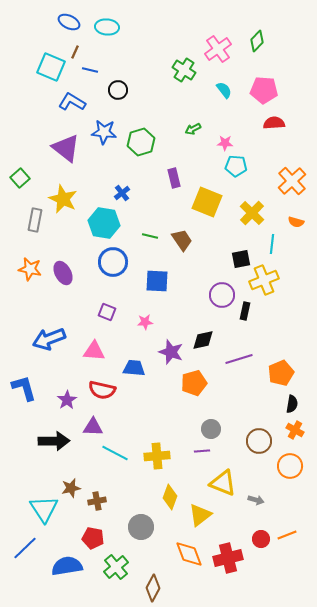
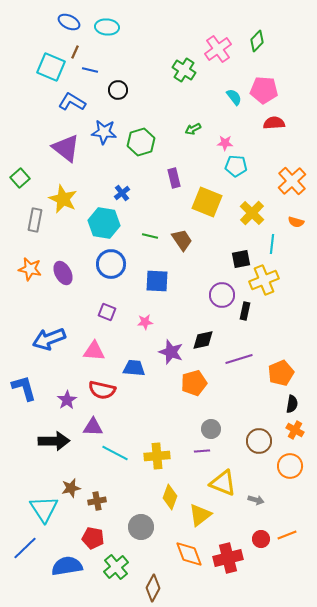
cyan semicircle at (224, 90): moved 10 px right, 7 px down
blue circle at (113, 262): moved 2 px left, 2 px down
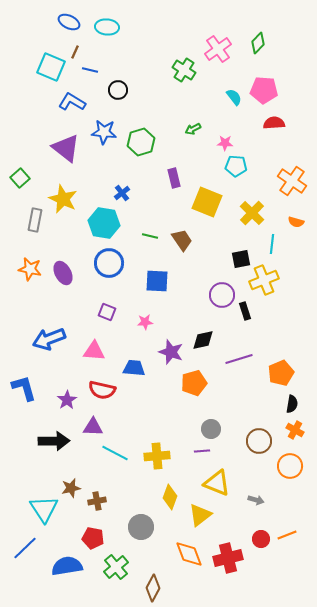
green diamond at (257, 41): moved 1 px right, 2 px down
orange cross at (292, 181): rotated 12 degrees counterclockwise
blue circle at (111, 264): moved 2 px left, 1 px up
black rectangle at (245, 311): rotated 30 degrees counterclockwise
yellow triangle at (223, 483): moved 6 px left
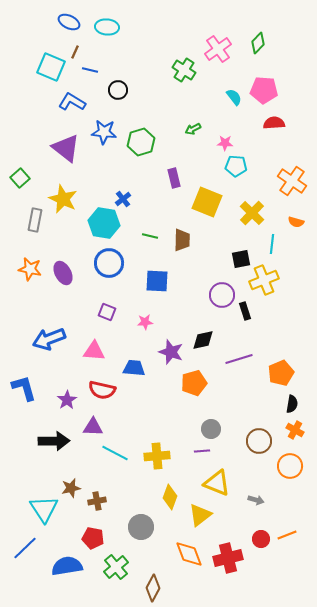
blue cross at (122, 193): moved 1 px right, 6 px down
brown trapezoid at (182, 240): rotated 35 degrees clockwise
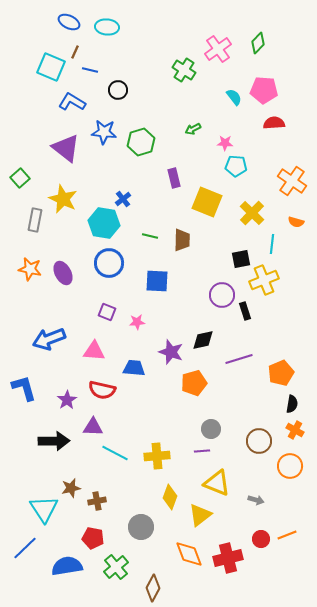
pink star at (145, 322): moved 8 px left
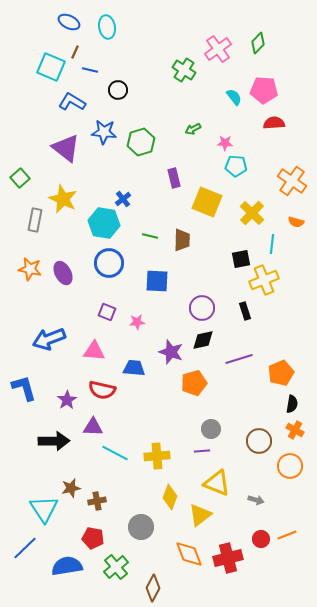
cyan ellipse at (107, 27): rotated 75 degrees clockwise
purple circle at (222, 295): moved 20 px left, 13 px down
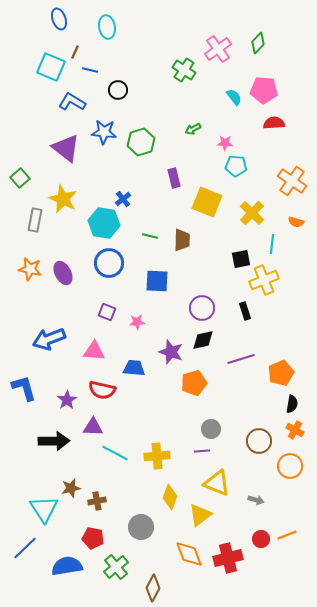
blue ellipse at (69, 22): moved 10 px left, 3 px up; rotated 45 degrees clockwise
purple line at (239, 359): moved 2 px right
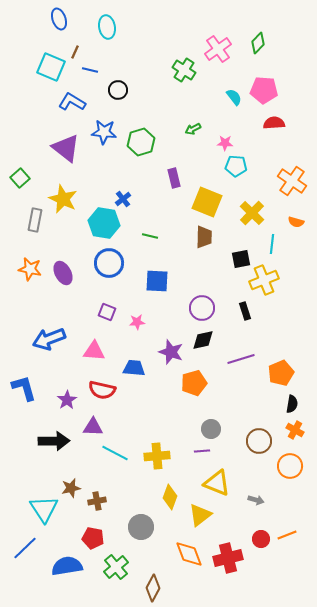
brown trapezoid at (182, 240): moved 22 px right, 3 px up
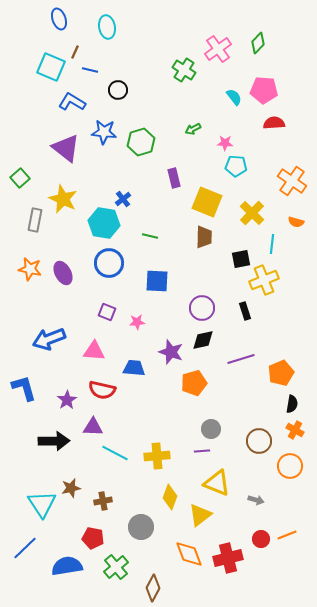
brown cross at (97, 501): moved 6 px right
cyan triangle at (44, 509): moved 2 px left, 5 px up
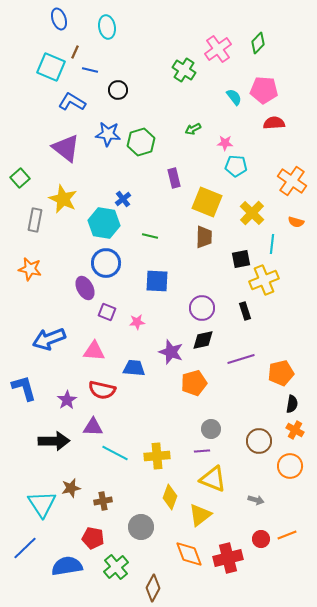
blue star at (104, 132): moved 4 px right, 2 px down
blue circle at (109, 263): moved 3 px left
purple ellipse at (63, 273): moved 22 px right, 15 px down
orange pentagon at (281, 373): rotated 10 degrees clockwise
yellow triangle at (217, 483): moved 4 px left, 4 px up
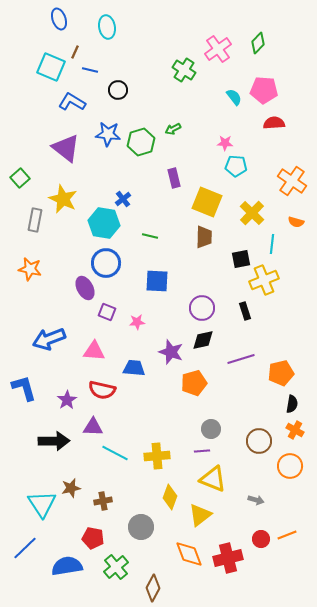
green arrow at (193, 129): moved 20 px left
